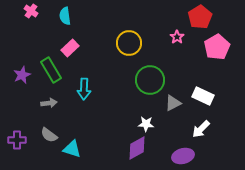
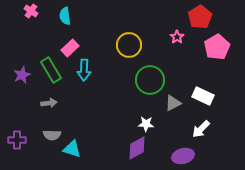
yellow circle: moved 2 px down
cyan arrow: moved 19 px up
gray semicircle: moved 3 px right; rotated 36 degrees counterclockwise
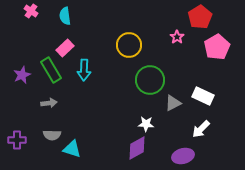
pink rectangle: moved 5 px left
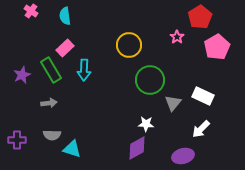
gray triangle: rotated 24 degrees counterclockwise
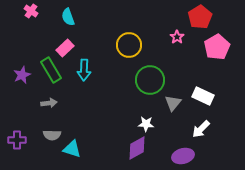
cyan semicircle: moved 3 px right, 1 px down; rotated 12 degrees counterclockwise
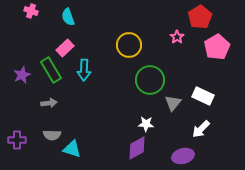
pink cross: rotated 16 degrees counterclockwise
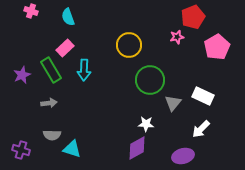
red pentagon: moved 7 px left; rotated 10 degrees clockwise
pink star: rotated 24 degrees clockwise
purple cross: moved 4 px right, 10 px down; rotated 18 degrees clockwise
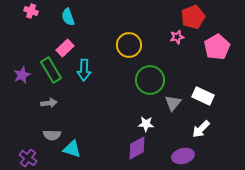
purple cross: moved 7 px right, 8 px down; rotated 18 degrees clockwise
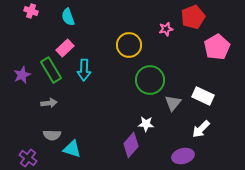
pink star: moved 11 px left, 8 px up
purple diamond: moved 6 px left, 3 px up; rotated 20 degrees counterclockwise
